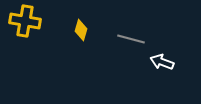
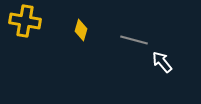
gray line: moved 3 px right, 1 px down
white arrow: rotated 30 degrees clockwise
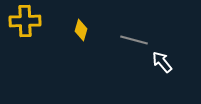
yellow cross: rotated 12 degrees counterclockwise
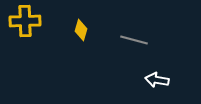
white arrow: moved 5 px left, 18 px down; rotated 40 degrees counterclockwise
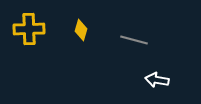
yellow cross: moved 4 px right, 8 px down
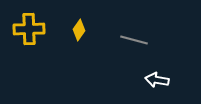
yellow diamond: moved 2 px left; rotated 20 degrees clockwise
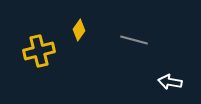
yellow cross: moved 10 px right, 22 px down; rotated 12 degrees counterclockwise
white arrow: moved 13 px right, 2 px down
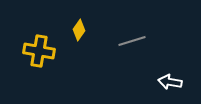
gray line: moved 2 px left, 1 px down; rotated 32 degrees counterclockwise
yellow cross: rotated 24 degrees clockwise
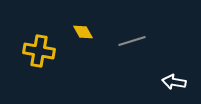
yellow diamond: moved 4 px right, 2 px down; rotated 65 degrees counterclockwise
white arrow: moved 4 px right
